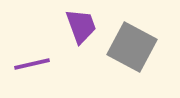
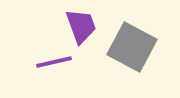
purple line: moved 22 px right, 2 px up
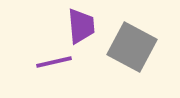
purple trapezoid: rotated 15 degrees clockwise
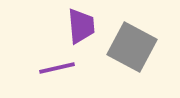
purple line: moved 3 px right, 6 px down
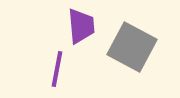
purple line: moved 1 px down; rotated 66 degrees counterclockwise
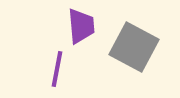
gray square: moved 2 px right
